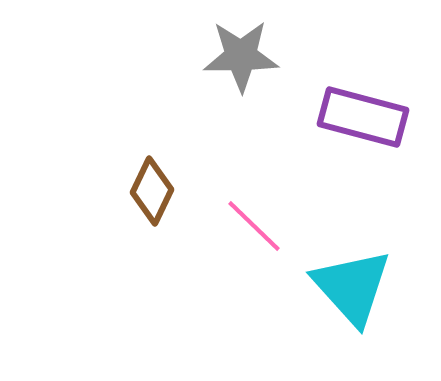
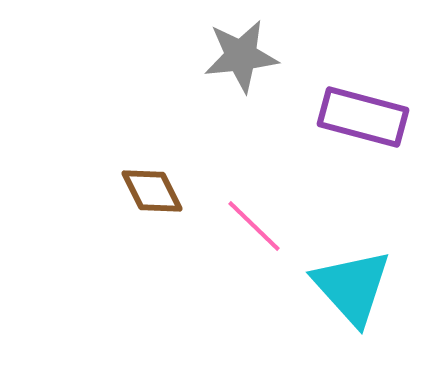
gray star: rotated 6 degrees counterclockwise
brown diamond: rotated 52 degrees counterclockwise
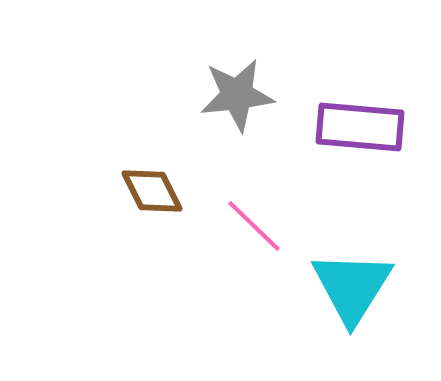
gray star: moved 4 px left, 39 px down
purple rectangle: moved 3 px left, 10 px down; rotated 10 degrees counterclockwise
cyan triangle: rotated 14 degrees clockwise
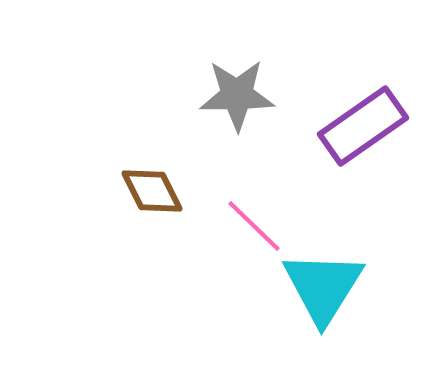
gray star: rotated 6 degrees clockwise
purple rectangle: moved 3 px right, 1 px up; rotated 40 degrees counterclockwise
cyan triangle: moved 29 px left
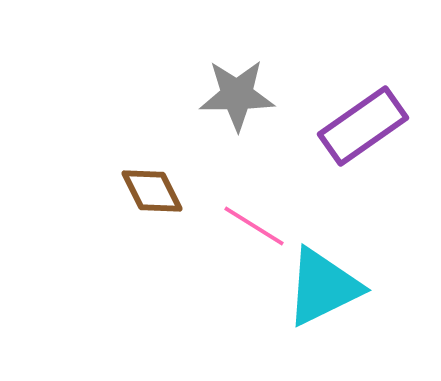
pink line: rotated 12 degrees counterclockwise
cyan triangle: rotated 32 degrees clockwise
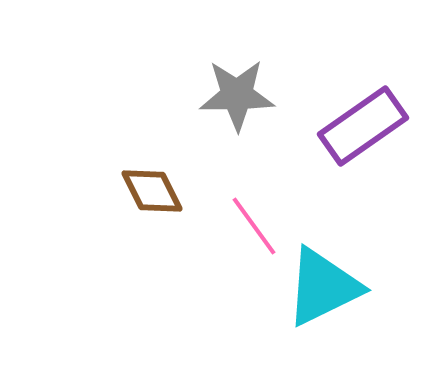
pink line: rotated 22 degrees clockwise
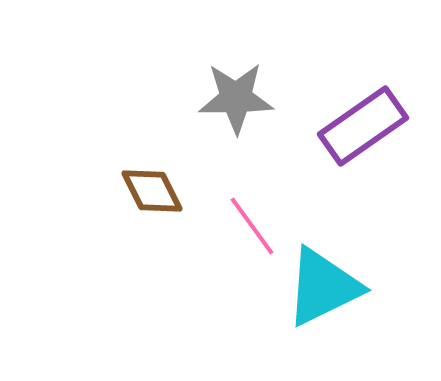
gray star: moved 1 px left, 3 px down
pink line: moved 2 px left
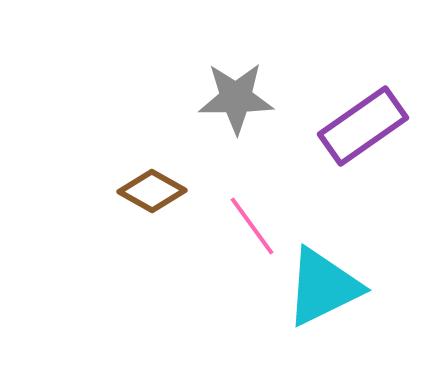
brown diamond: rotated 34 degrees counterclockwise
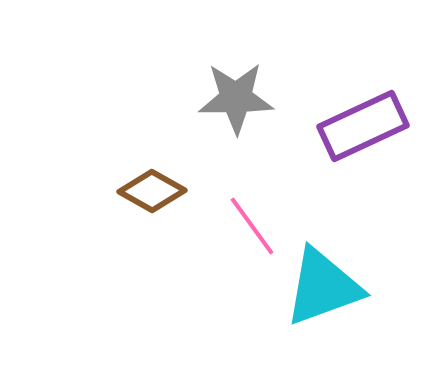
purple rectangle: rotated 10 degrees clockwise
cyan triangle: rotated 6 degrees clockwise
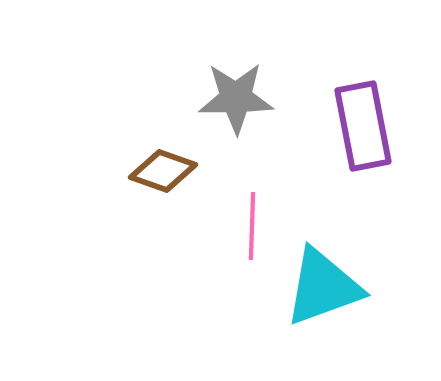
purple rectangle: rotated 76 degrees counterclockwise
brown diamond: moved 11 px right, 20 px up; rotated 10 degrees counterclockwise
pink line: rotated 38 degrees clockwise
